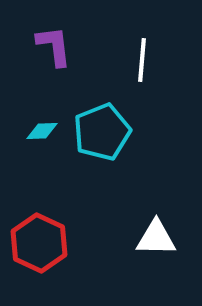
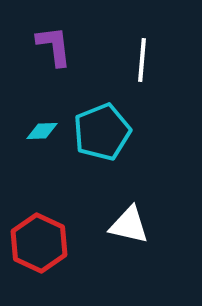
white triangle: moved 27 px left, 13 px up; rotated 12 degrees clockwise
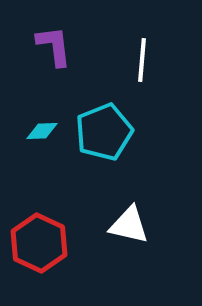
cyan pentagon: moved 2 px right
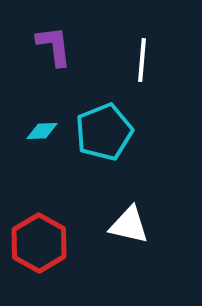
red hexagon: rotated 4 degrees clockwise
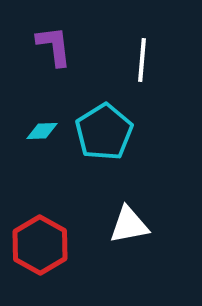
cyan pentagon: rotated 10 degrees counterclockwise
white triangle: rotated 24 degrees counterclockwise
red hexagon: moved 1 px right, 2 px down
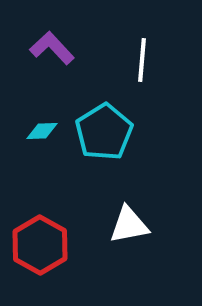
purple L-shape: moved 2 px left, 2 px down; rotated 36 degrees counterclockwise
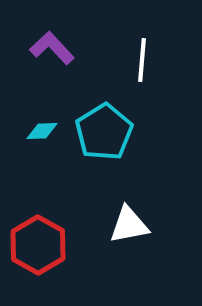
red hexagon: moved 2 px left
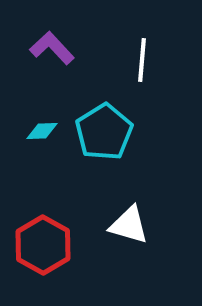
white triangle: rotated 27 degrees clockwise
red hexagon: moved 5 px right
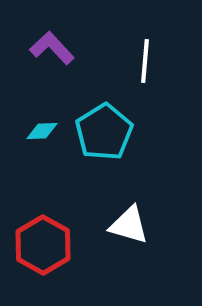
white line: moved 3 px right, 1 px down
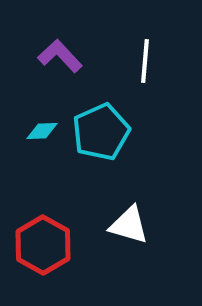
purple L-shape: moved 8 px right, 8 px down
cyan pentagon: moved 3 px left; rotated 8 degrees clockwise
